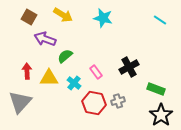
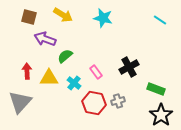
brown square: rotated 14 degrees counterclockwise
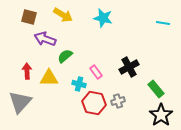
cyan line: moved 3 px right, 3 px down; rotated 24 degrees counterclockwise
cyan cross: moved 5 px right, 1 px down; rotated 24 degrees counterclockwise
green rectangle: rotated 30 degrees clockwise
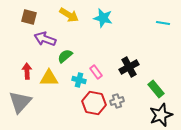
yellow arrow: moved 6 px right
cyan cross: moved 4 px up
gray cross: moved 1 px left
black star: rotated 15 degrees clockwise
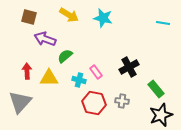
gray cross: moved 5 px right; rotated 24 degrees clockwise
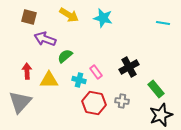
yellow triangle: moved 2 px down
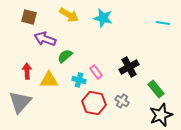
gray cross: rotated 24 degrees clockwise
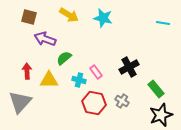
green semicircle: moved 1 px left, 2 px down
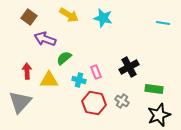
brown square: rotated 21 degrees clockwise
pink rectangle: rotated 16 degrees clockwise
green rectangle: moved 2 px left; rotated 42 degrees counterclockwise
black star: moved 2 px left
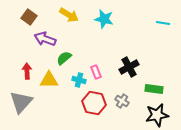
cyan star: moved 1 px right, 1 px down
gray triangle: moved 1 px right
black star: moved 2 px left; rotated 10 degrees clockwise
